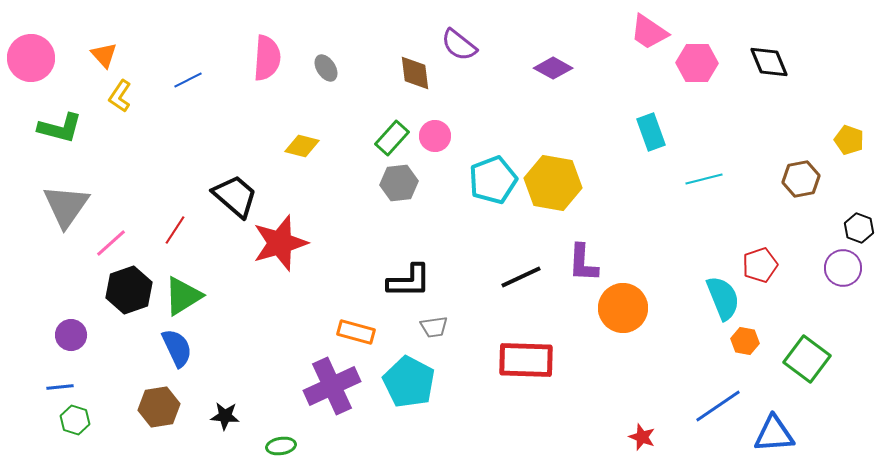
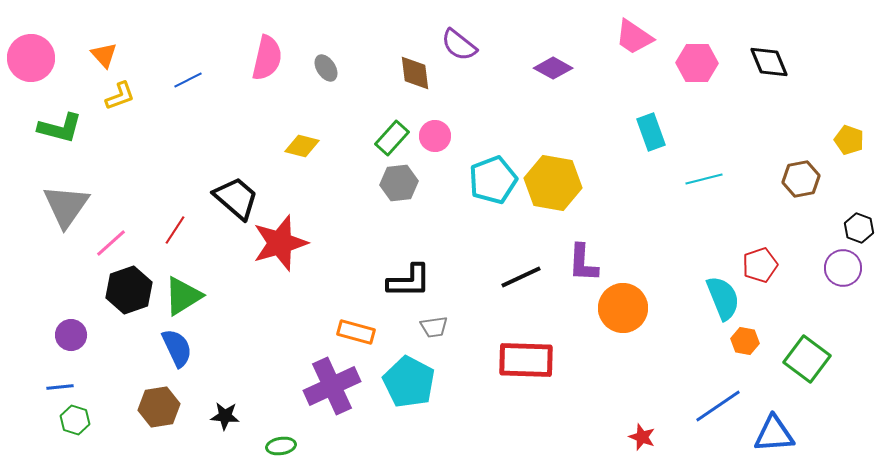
pink trapezoid at (649, 32): moved 15 px left, 5 px down
pink semicircle at (267, 58): rotated 9 degrees clockwise
yellow L-shape at (120, 96): rotated 144 degrees counterclockwise
black trapezoid at (235, 196): moved 1 px right, 2 px down
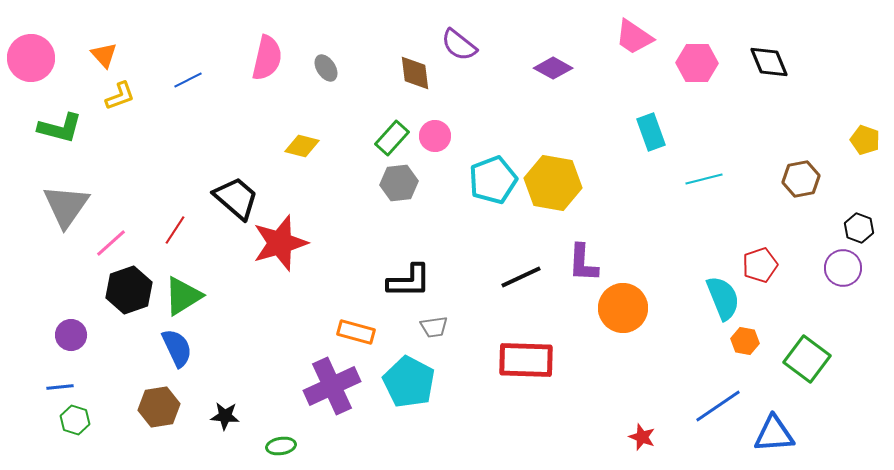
yellow pentagon at (849, 140): moved 16 px right
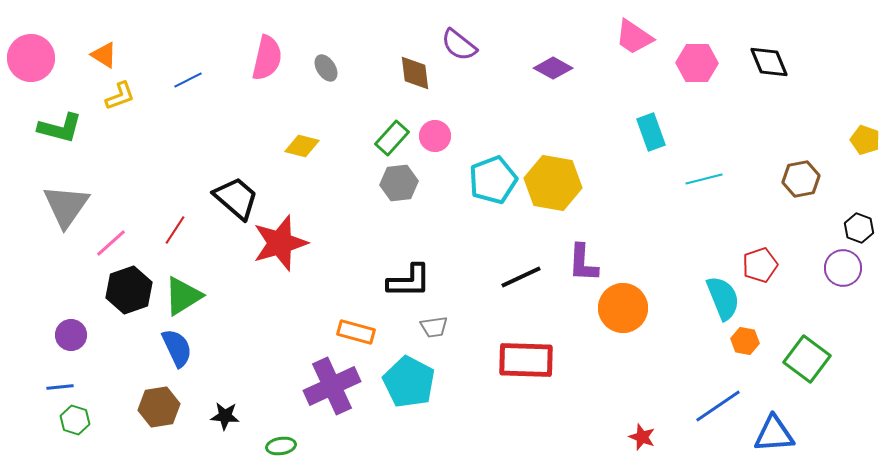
orange triangle at (104, 55): rotated 16 degrees counterclockwise
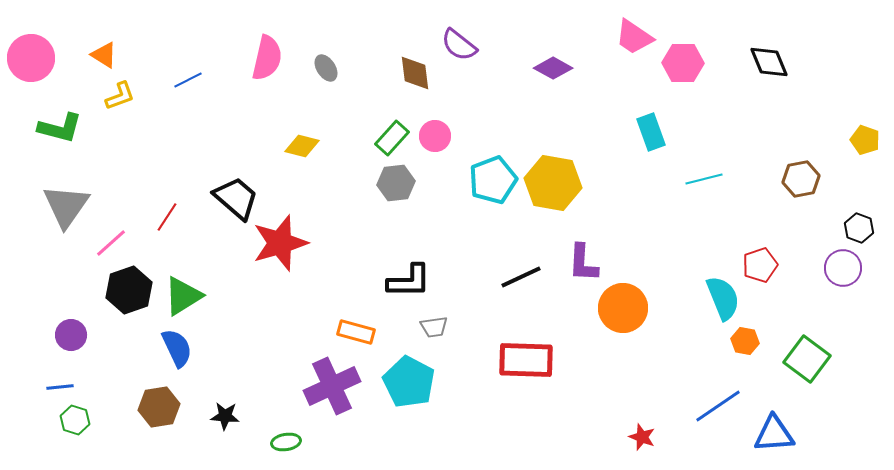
pink hexagon at (697, 63): moved 14 px left
gray hexagon at (399, 183): moved 3 px left
red line at (175, 230): moved 8 px left, 13 px up
green ellipse at (281, 446): moved 5 px right, 4 px up
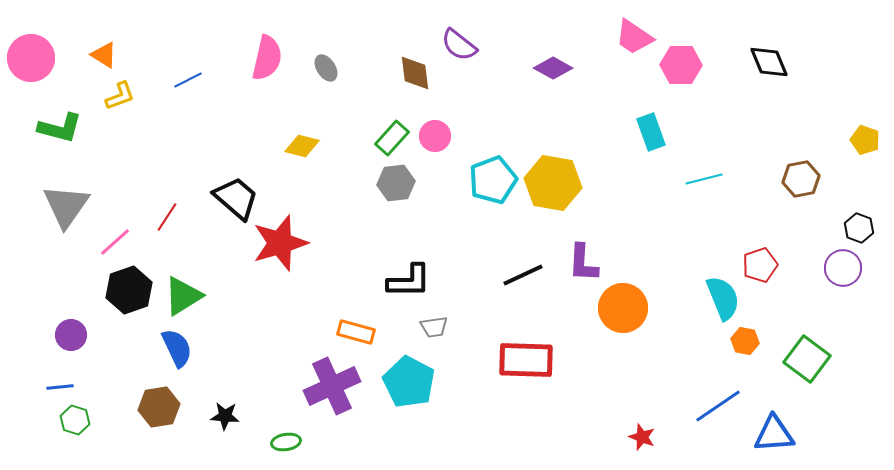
pink hexagon at (683, 63): moved 2 px left, 2 px down
pink line at (111, 243): moved 4 px right, 1 px up
black line at (521, 277): moved 2 px right, 2 px up
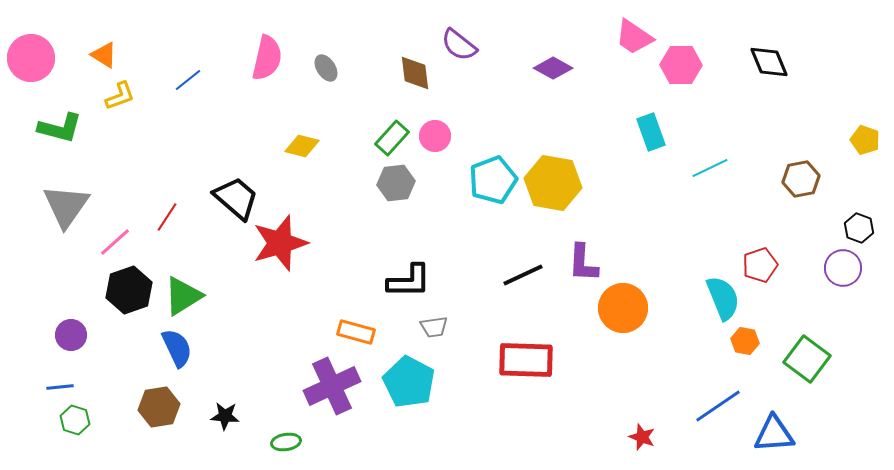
blue line at (188, 80): rotated 12 degrees counterclockwise
cyan line at (704, 179): moved 6 px right, 11 px up; rotated 12 degrees counterclockwise
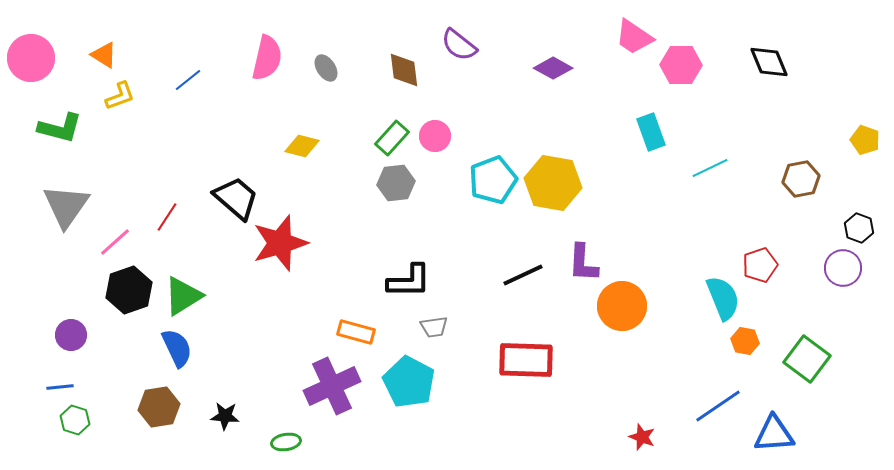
brown diamond at (415, 73): moved 11 px left, 3 px up
orange circle at (623, 308): moved 1 px left, 2 px up
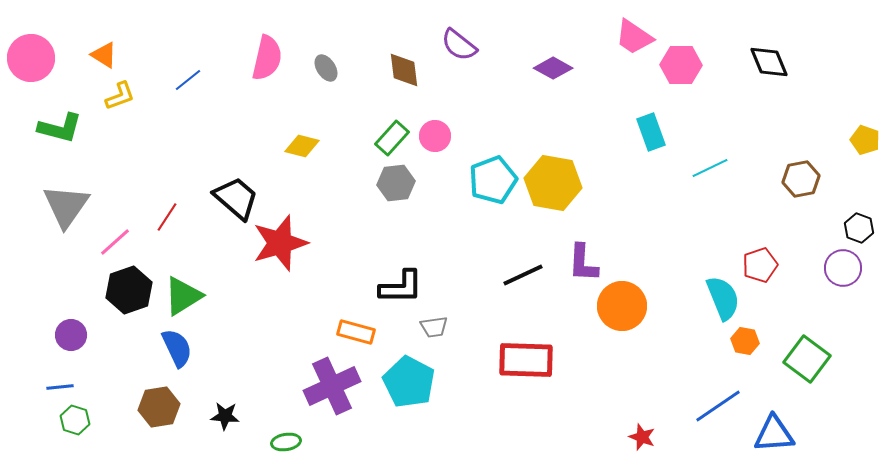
black L-shape at (409, 281): moved 8 px left, 6 px down
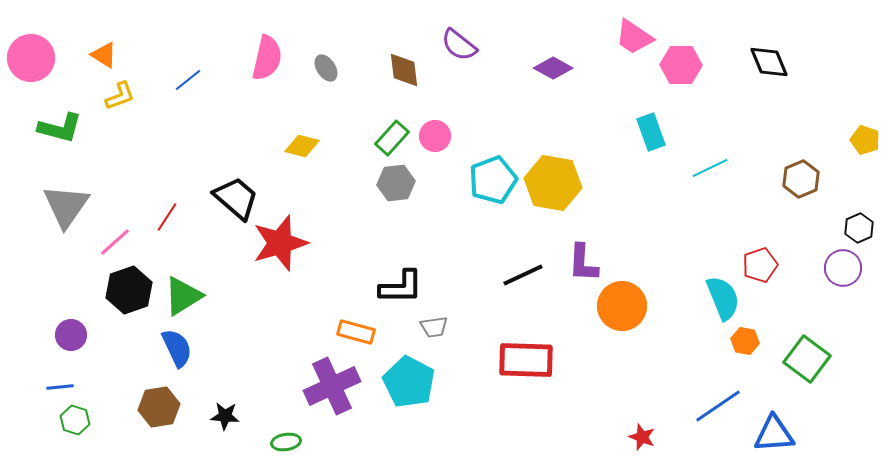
brown hexagon at (801, 179): rotated 12 degrees counterclockwise
black hexagon at (859, 228): rotated 16 degrees clockwise
